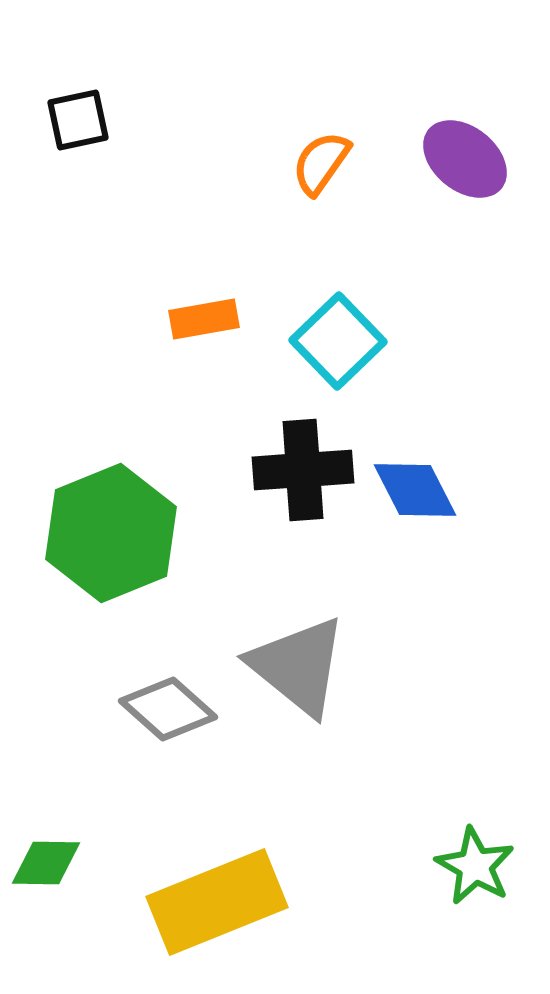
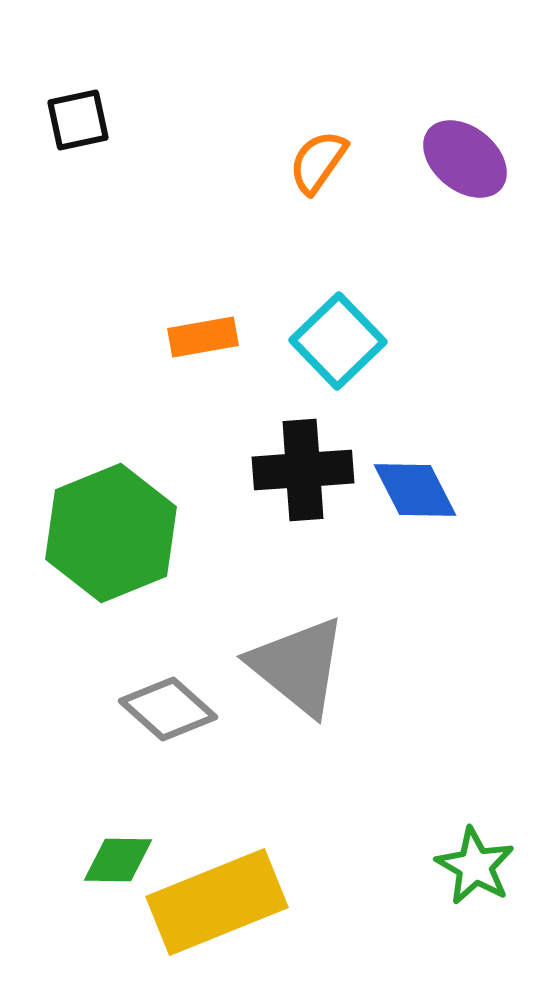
orange semicircle: moved 3 px left, 1 px up
orange rectangle: moved 1 px left, 18 px down
green diamond: moved 72 px right, 3 px up
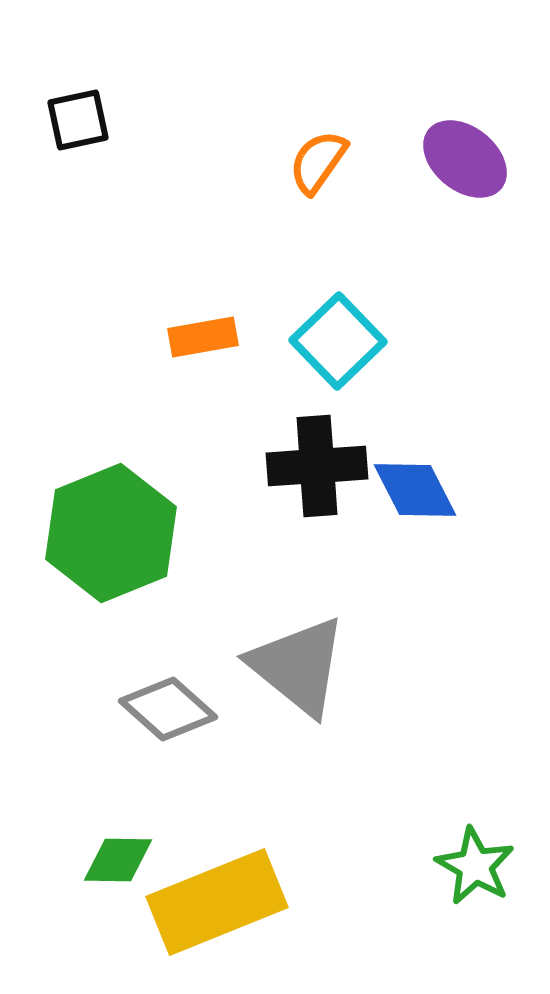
black cross: moved 14 px right, 4 px up
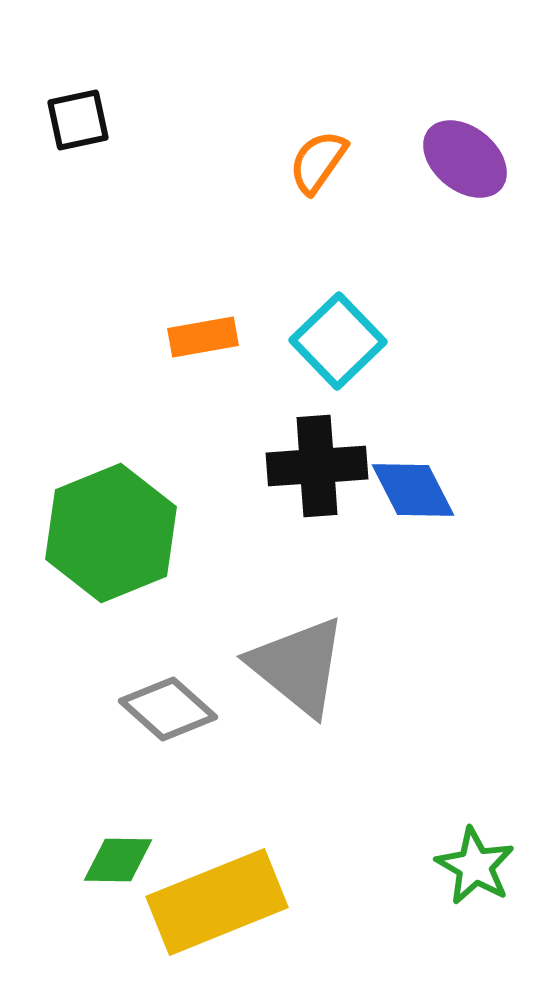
blue diamond: moved 2 px left
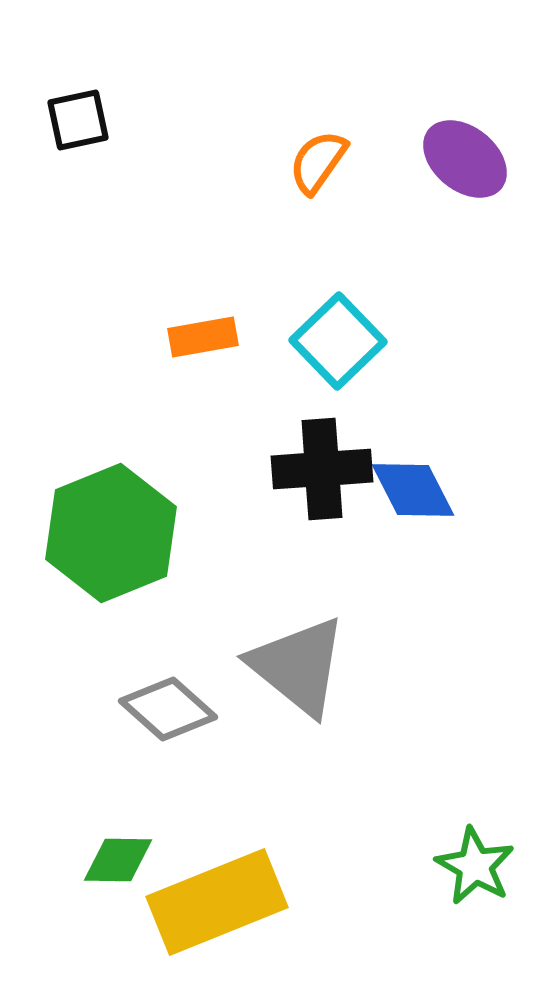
black cross: moved 5 px right, 3 px down
